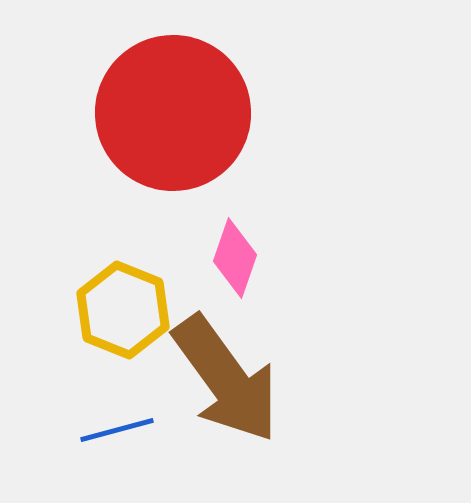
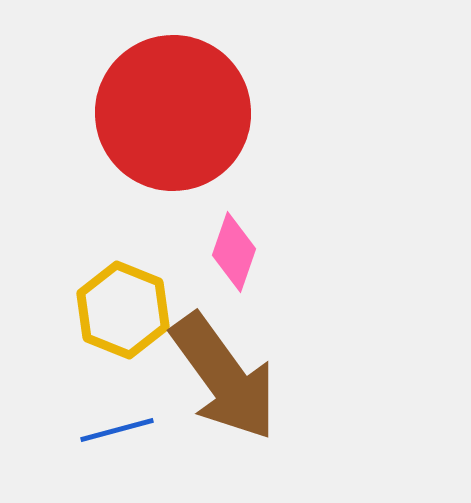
pink diamond: moved 1 px left, 6 px up
brown arrow: moved 2 px left, 2 px up
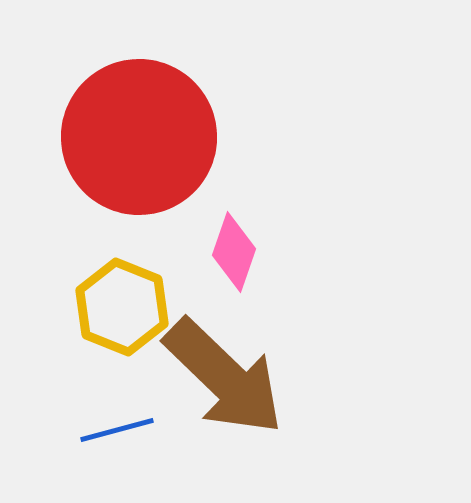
red circle: moved 34 px left, 24 px down
yellow hexagon: moved 1 px left, 3 px up
brown arrow: rotated 10 degrees counterclockwise
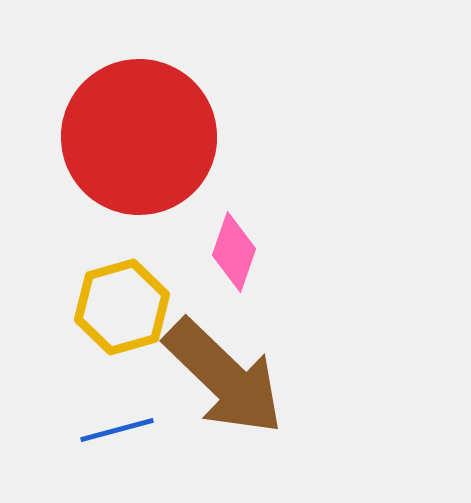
yellow hexagon: rotated 22 degrees clockwise
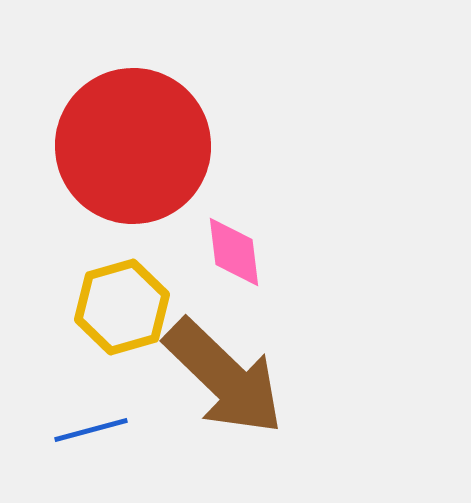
red circle: moved 6 px left, 9 px down
pink diamond: rotated 26 degrees counterclockwise
blue line: moved 26 px left
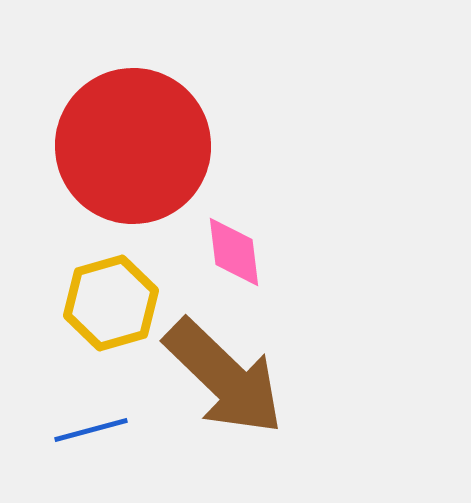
yellow hexagon: moved 11 px left, 4 px up
